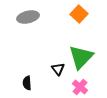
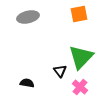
orange square: rotated 36 degrees clockwise
black triangle: moved 2 px right, 2 px down
black semicircle: rotated 104 degrees clockwise
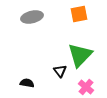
gray ellipse: moved 4 px right
green triangle: moved 1 px left, 2 px up
pink cross: moved 6 px right
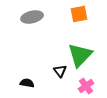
pink cross: moved 1 px up; rotated 14 degrees clockwise
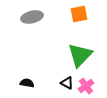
black triangle: moved 7 px right, 12 px down; rotated 24 degrees counterclockwise
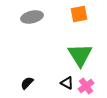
green triangle: rotated 16 degrees counterclockwise
black semicircle: rotated 56 degrees counterclockwise
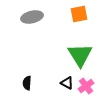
black semicircle: rotated 40 degrees counterclockwise
